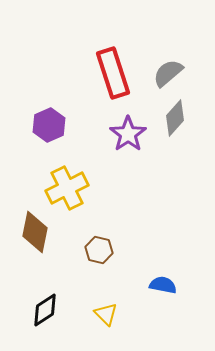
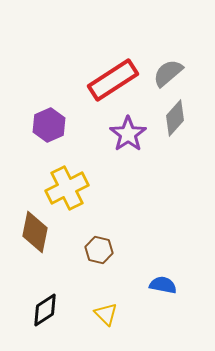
red rectangle: moved 7 px down; rotated 75 degrees clockwise
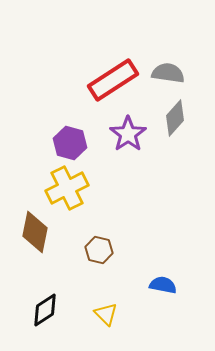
gray semicircle: rotated 48 degrees clockwise
purple hexagon: moved 21 px right, 18 px down; rotated 20 degrees counterclockwise
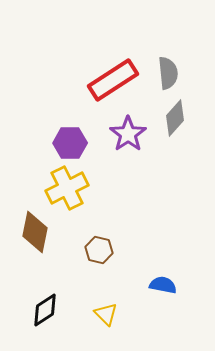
gray semicircle: rotated 76 degrees clockwise
purple hexagon: rotated 16 degrees counterclockwise
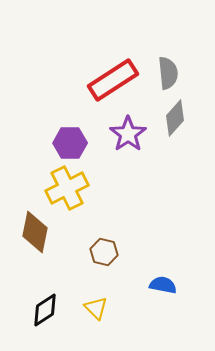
brown hexagon: moved 5 px right, 2 px down
yellow triangle: moved 10 px left, 6 px up
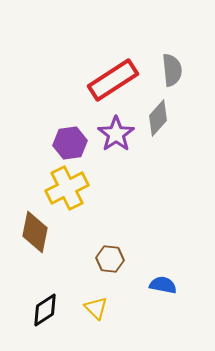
gray semicircle: moved 4 px right, 3 px up
gray diamond: moved 17 px left
purple star: moved 12 px left
purple hexagon: rotated 8 degrees counterclockwise
brown hexagon: moved 6 px right, 7 px down; rotated 8 degrees counterclockwise
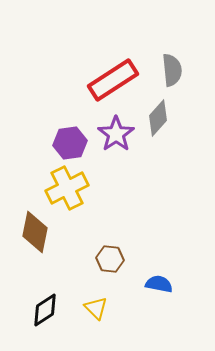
blue semicircle: moved 4 px left, 1 px up
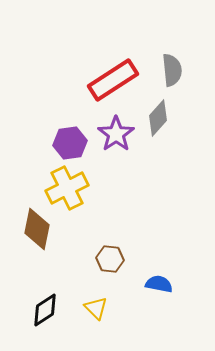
brown diamond: moved 2 px right, 3 px up
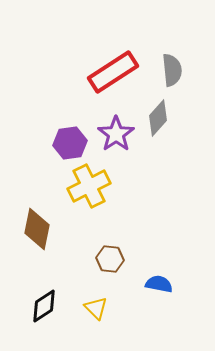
red rectangle: moved 8 px up
yellow cross: moved 22 px right, 2 px up
black diamond: moved 1 px left, 4 px up
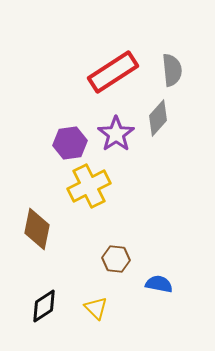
brown hexagon: moved 6 px right
